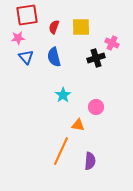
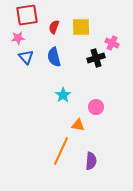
purple semicircle: moved 1 px right
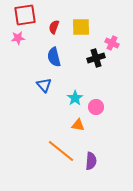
red square: moved 2 px left
blue triangle: moved 18 px right, 28 px down
cyan star: moved 12 px right, 3 px down
orange line: rotated 76 degrees counterclockwise
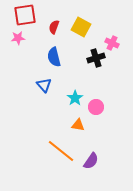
yellow square: rotated 30 degrees clockwise
purple semicircle: rotated 30 degrees clockwise
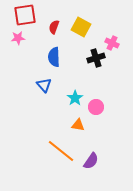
blue semicircle: rotated 12 degrees clockwise
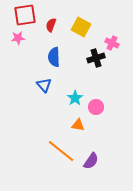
red semicircle: moved 3 px left, 2 px up
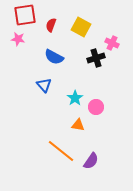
pink star: moved 1 px down; rotated 16 degrees clockwise
blue semicircle: rotated 60 degrees counterclockwise
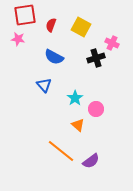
pink circle: moved 2 px down
orange triangle: rotated 32 degrees clockwise
purple semicircle: rotated 18 degrees clockwise
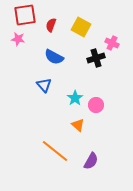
pink circle: moved 4 px up
orange line: moved 6 px left
purple semicircle: rotated 24 degrees counterclockwise
